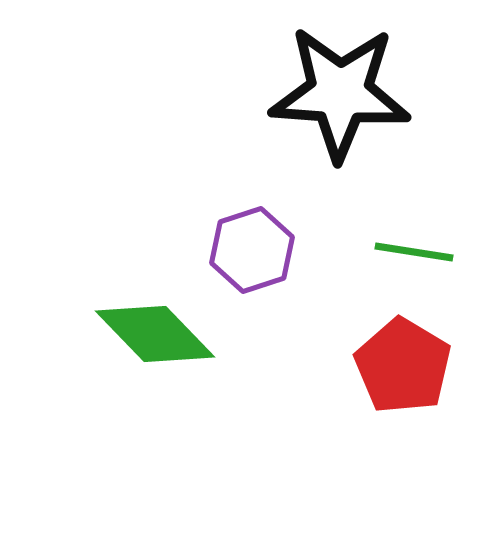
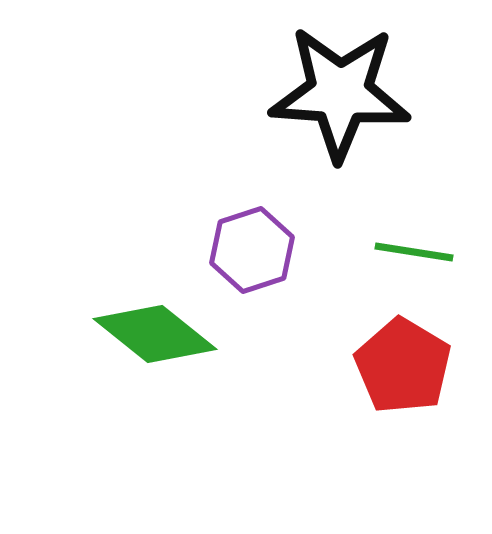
green diamond: rotated 7 degrees counterclockwise
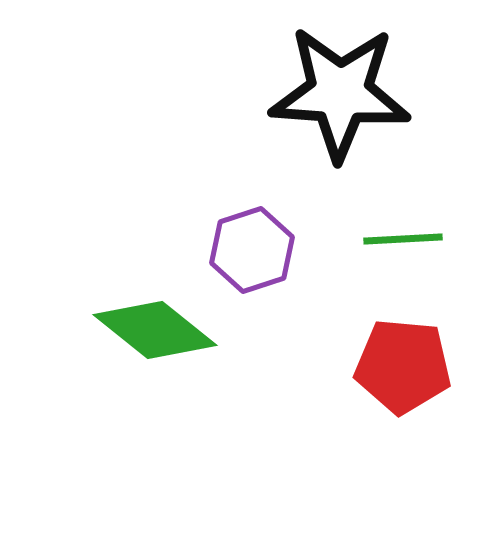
green line: moved 11 px left, 13 px up; rotated 12 degrees counterclockwise
green diamond: moved 4 px up
red pentagon: rotated 26 degrees counterclockwise
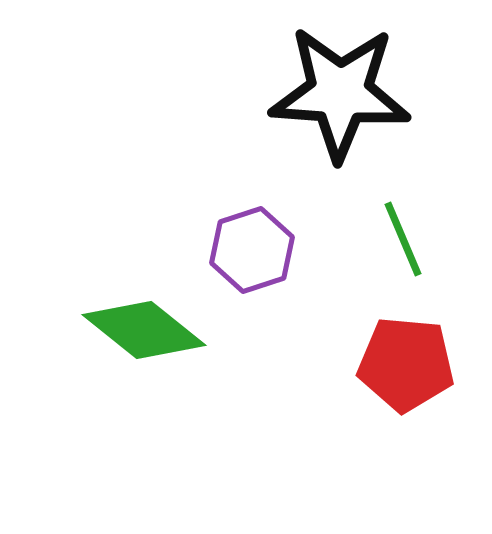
green line: rotated 70 degrees clockwise
green diamond: moved 11 px left
red pentagon: moved 3 px right, 2 px up
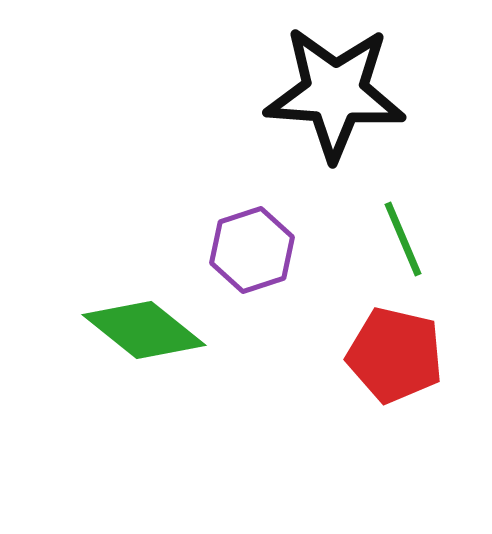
black star: moved 5 px left
red pentagon: moved 11 px left, 9 px up; rotated 8 degrees clockwise
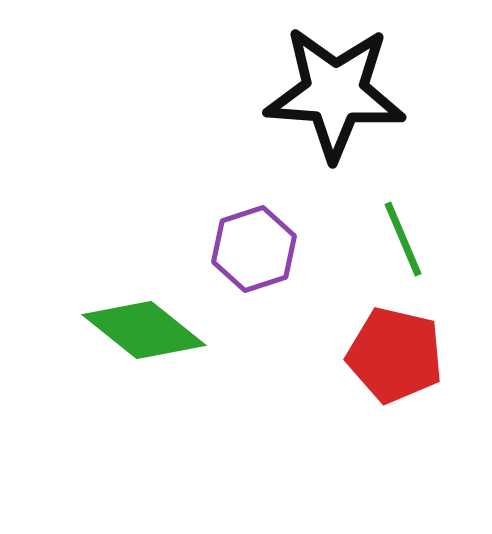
purple hexagon: moved 2 px right, 1 px up
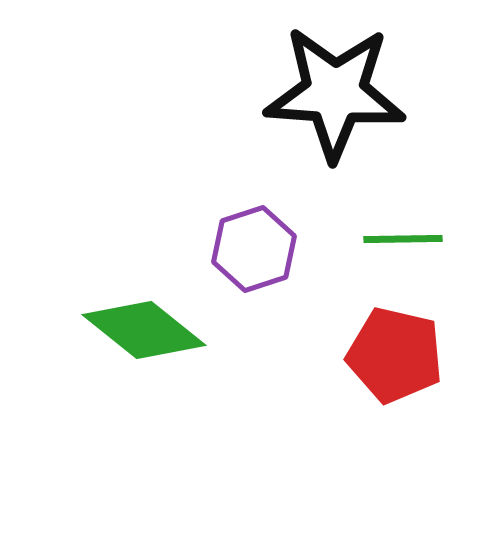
green line: rotated 68 degrees counterclockwise
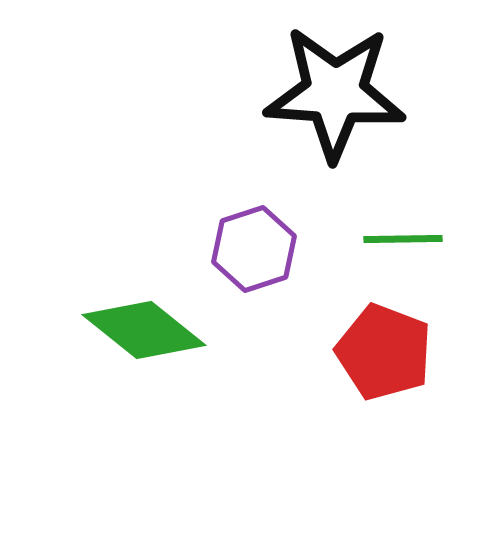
red pentagon: moved 11 px left, 3 px up; rotated 8 degrees clockwise
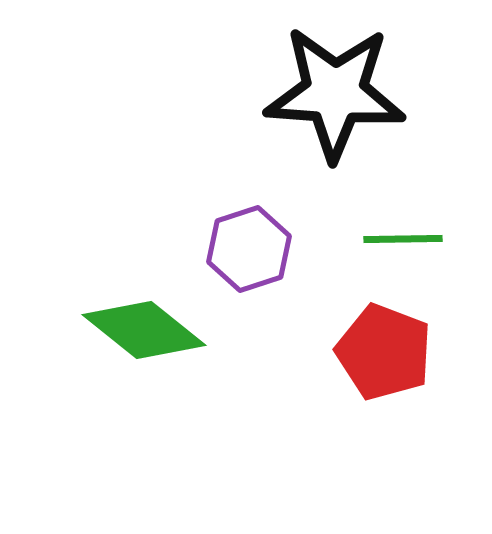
purple hexagon: moved 5 px left
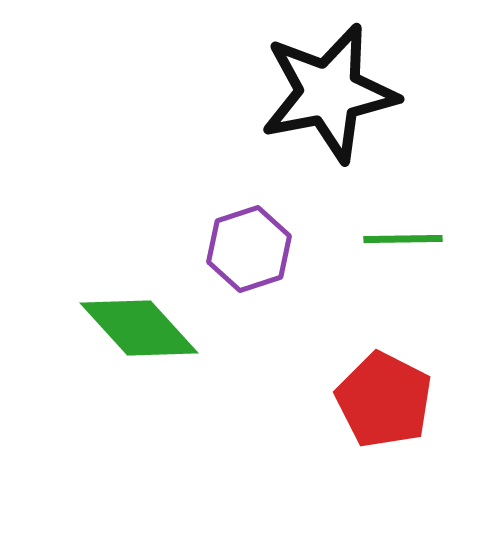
black star: moved 6 px left; rotated 15 degrees counterclockwise
green diamond: moved 5 px left, 2 px up; rotated 9 degrees clockwise
red pentagon: moved 48 px down; rotated 6 degrees clockwise
